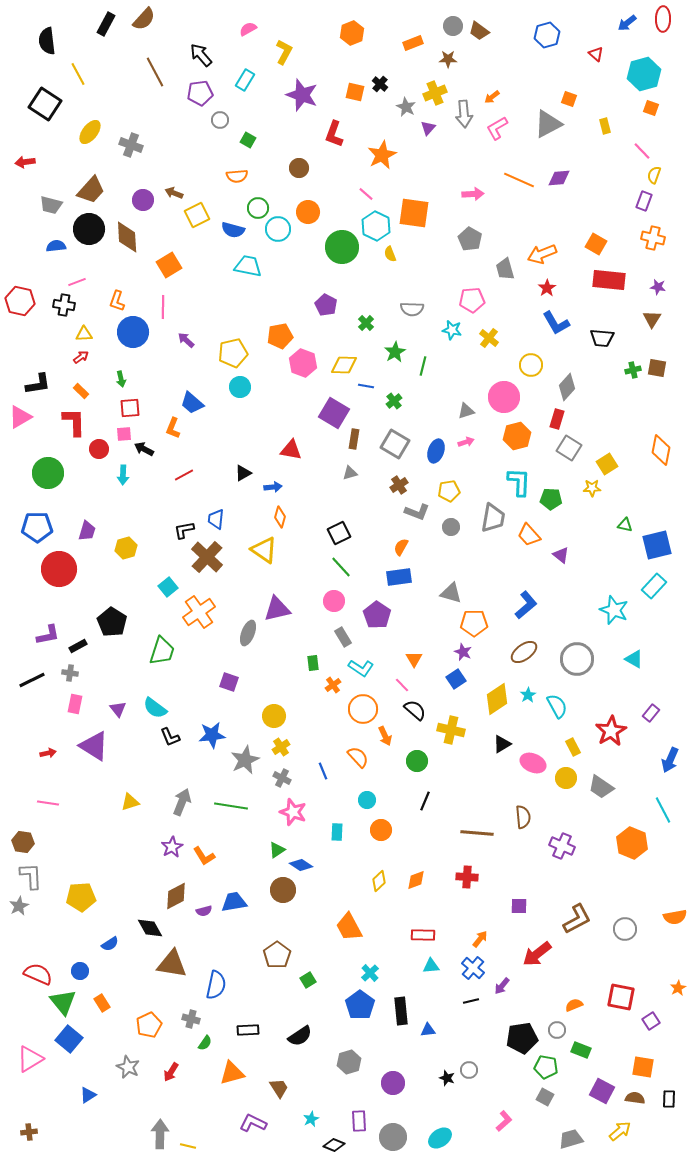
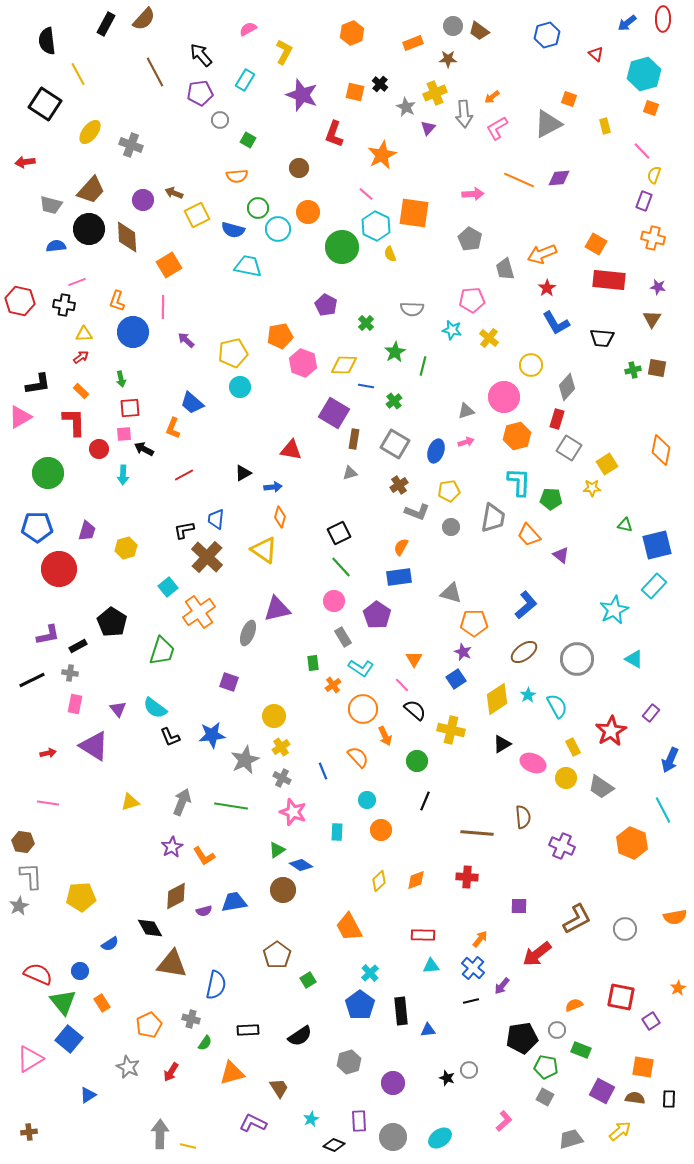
cyan star at (614, 610): rotated 24 degrees clockwise
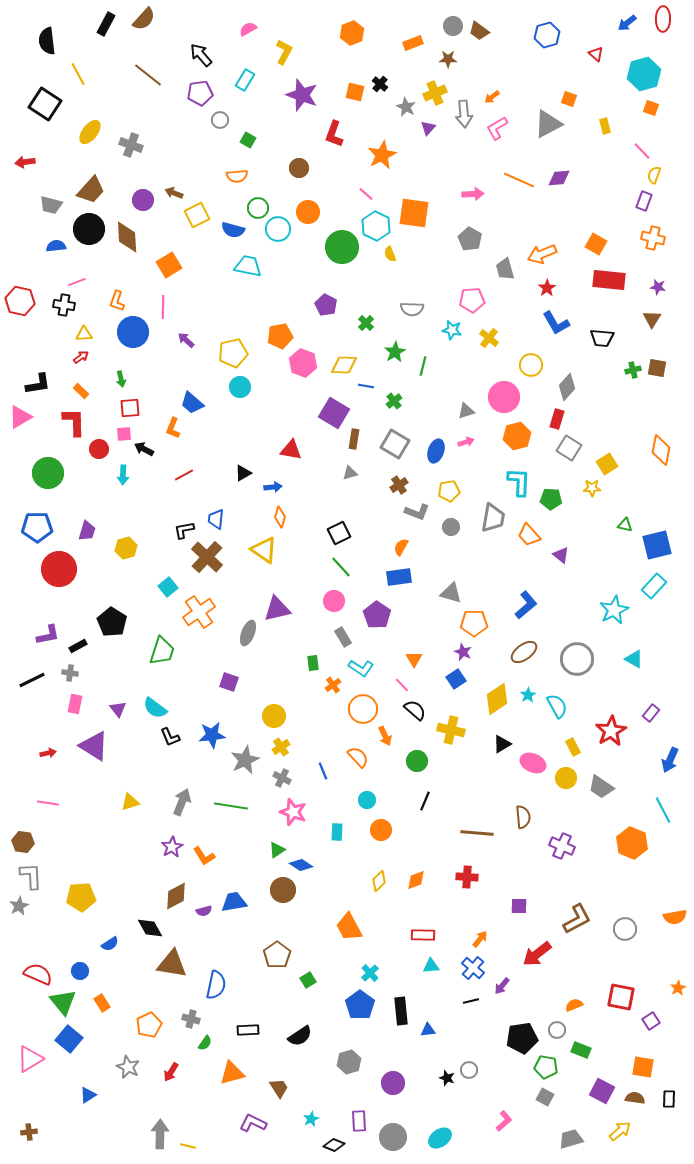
brown line at (155, 72): moved 7 px left, 3 px down; rotated 24 degrees counterclockwise
